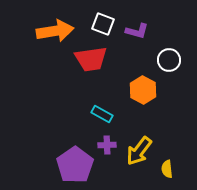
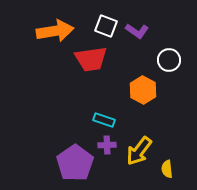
white square: moved 3 px right, 2 px down
purple L-shape: rotated 20 degrees clockwise
cyan rectangle: moved 2 px right, 6 px down; rotated 10 degrees counterclockwise
purple pentagon: moved 2 px up
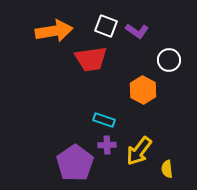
orange arrow: moved 1 px left
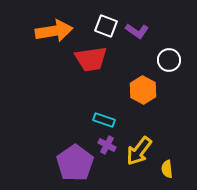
purple cross: rotated 30 degrees clockwise
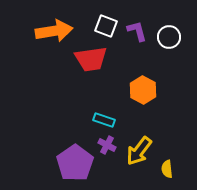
purple L-shape: rotated 140 degrees counterclockwise
white circle: moved 23 px up
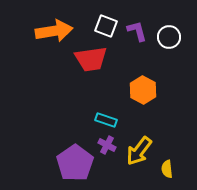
cyan rectangle: moved 2 px right
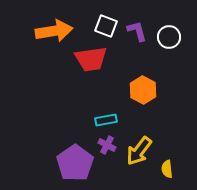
cyan rectangle: rotated 30 degrees counterclockwise
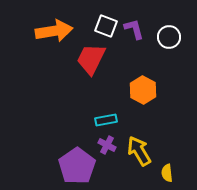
purple L-shape: moved 3 px left, 2 px up
red trapezoid: rotated 124 degrees clockwise
yellow arrow: rotated 112 degrees clockwise
purple pentagon: moved 2 px right, 3 px down
yellow semicircle: moved 4 px down
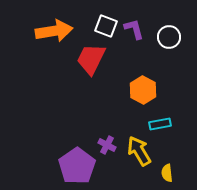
cyan rectangle: moved 54 px right, 4 px down
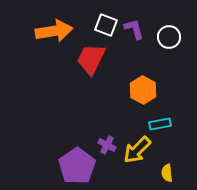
white square: moved 1 px up
yellow arrow: moved 2 px left, 1 px up; rotated 104 degrees counterclockwise
